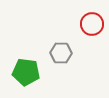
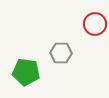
red circle: moved 3 px right
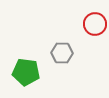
gray hexagon: moved 1 px right
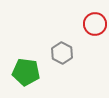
gray hexagon: rotated 25 degrees clockwise
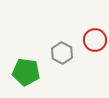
red circle: moved 16 px down
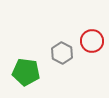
red circle: moved 3 px left, 1 px down
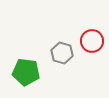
gray hexagon: rotated 10 degrees counterclockwise
